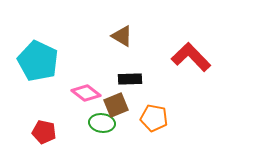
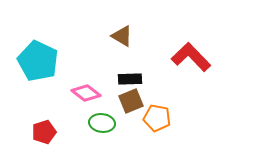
brown square: moved 15 px right, 4 px up
orange pentagon: moved 3 px right
red pentagon: rotated 30 degrees counterclockwise
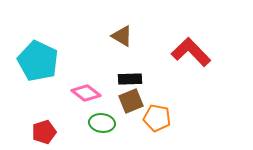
red L-shape: moved 5 px up
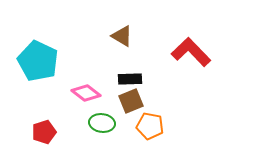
orange pentagon: moved 7 px left, 8 px down
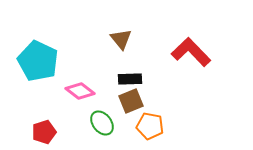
brown triangle: moved 1 px left, 3 px down; rotated 20 degrees clockwise
pink diamond: moved 6 px left, 2 px up
green ellipse: rotated 45 degrees clockwise
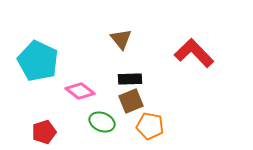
red L-shape: moved 3 px right, 1 px down
green ellipse: moved 1 px up; rotated 30 degrees counterclockwise
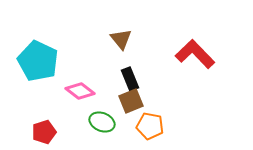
red L-shape: moved 1 px right, 1 px down
black rectangle: rotated 70 degrees clockwise
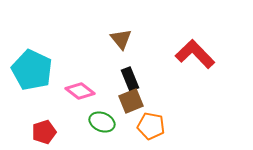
cyan pentagon: moved 6 px left, 9 px down
orange pentagon: moved 1 px right
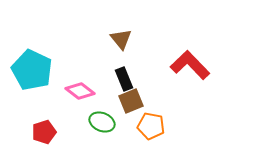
red L-shape: moved 5 px left, 11 px down
black rectangle: moved 6 px left
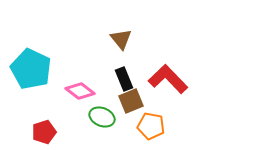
red L-shape: moved 22 px left, 14 px down
cyan pentagon: moved 1 px left, 1 px up
green ellipse: moved 5 px up
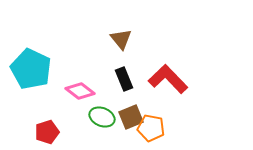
brown square: moved 16 px down
orange pentagon: moved 2 px down
red pentagon: moved 3 px right
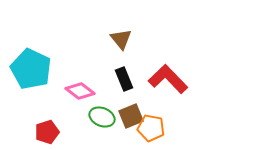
brown square: moved 1 px up
